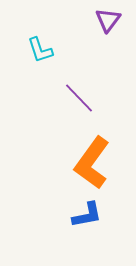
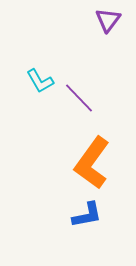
cyan L-shape: moved 31 px down; rotated 12 degrees counterclockwise
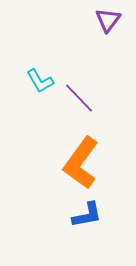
orange L-shape: moved 11 px left
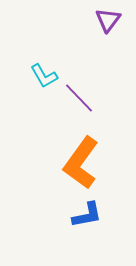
cyan L-shape: moved 4 px right, 5 px up
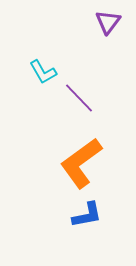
purple triangle: moved 2 px down
cyan L-shape: moved 1 px left, 4 px up
orange L-shape: rotated 18 degrees clockwise
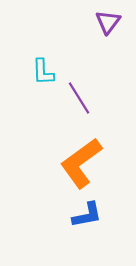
cyan L-shape: rotated 28 degrees clockwise
purple line: rotated 12 degrees clockwise
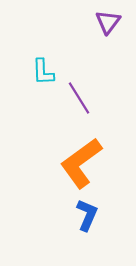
blue L-shape: rotated 56 degrees counterclockwise
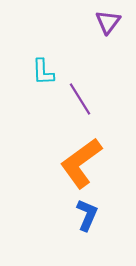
purple line: moved 1 px right, 1 px down
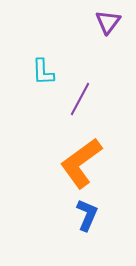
purple line: rotated 60 degrees clockwise
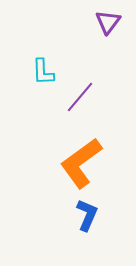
purple line: moved 2 px up; rotated 12 degrees clockwise
